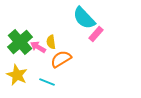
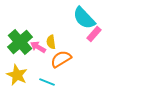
pink rectangle: moved 2 px left
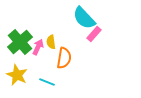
pink arrow: rotated 84 degrees clockwise
orange semicircle: moved 3 px right, 1 px up; rotated 130 degrees clockwise
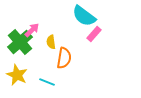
cyan semicircle: moved 2 px up; rotated 10 degrees counterclockwise
pink arrow: moved 6 px left, 17 px up; rotated 21 degrees clockwise
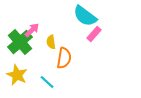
cyan semicircle: moved 1 px right
cyan line: rotated 21 degrees clockwise
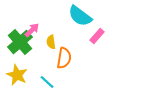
cyan semicircle: moved 5 px left
pink rectangle: moved 3 px right, 2 px down
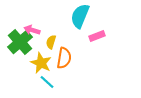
cyan semicircle: rotated 75 degrees clockwise
pink arrow: rotated 119 degrees counterclockwise
pink rectangle: rotated 28 degrees clockwise
yellow semicircle: rotated 24 degrees clockwise
yellow star: moved 24 px right, 12 px up
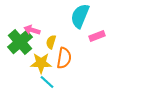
yellow star: rotated 25 degrees counterclockwise
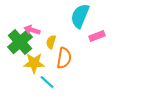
yellow star: moved 7 px left
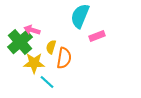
yellow semicircle: moved 5 px down
